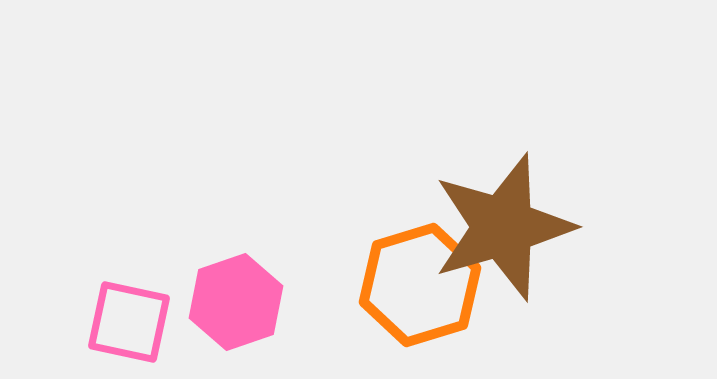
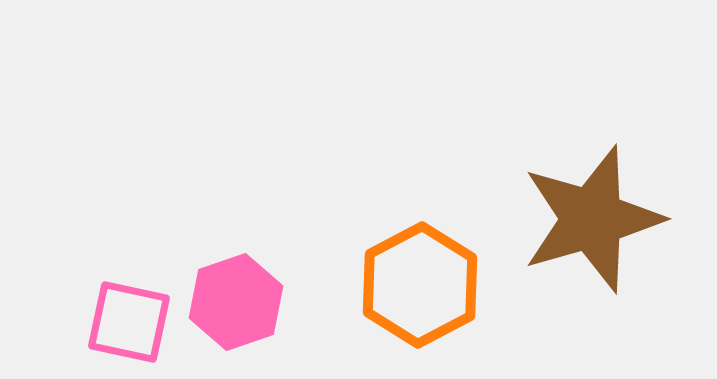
brown star: moved 89 px right, 8 px up
orange hexagon: rotated 11 degrees counterclockwise
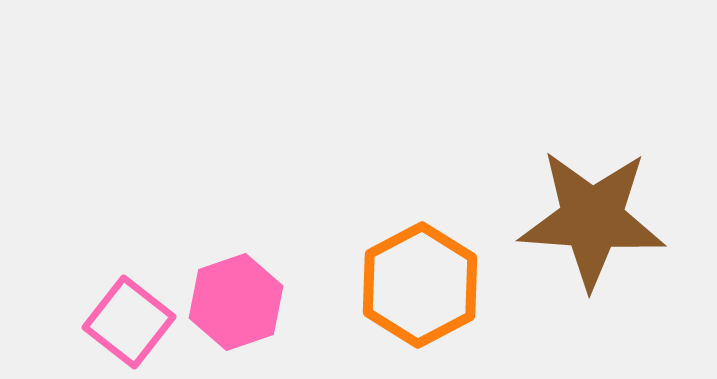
brown star: rotated 20 degrees clockwise
pink square: rotated 26 degrees clockwise
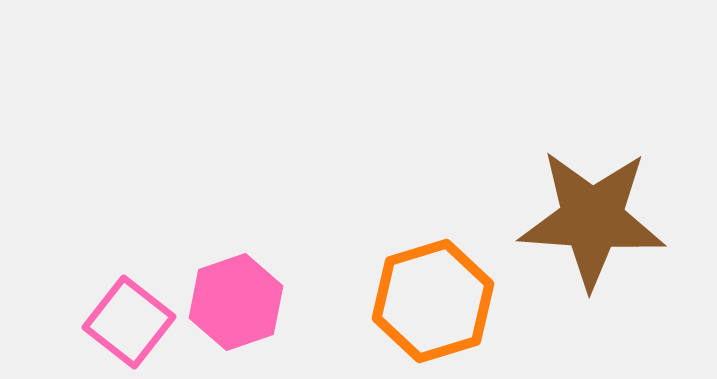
orange hexagon: moved 13 px right, 16 px down; rotated 11 degrees clockwise
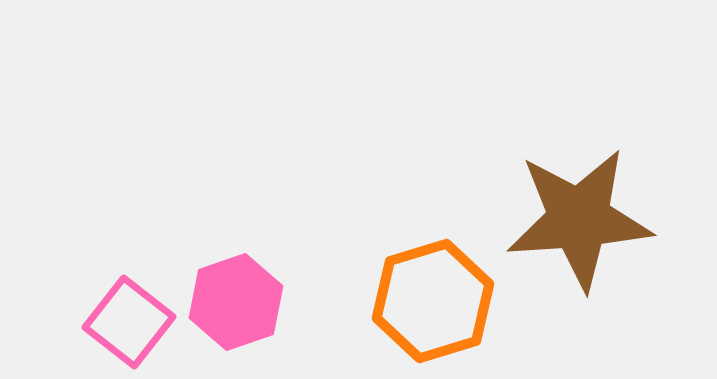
brown star: moved 13 px left; rotated 8 degrees counterclockwise
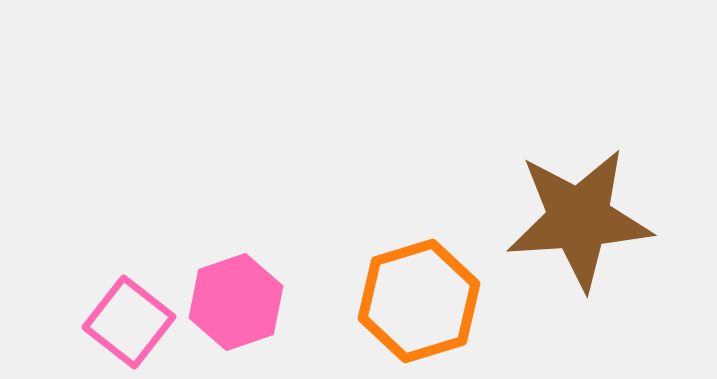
orange hexagon: moved 14 px left
